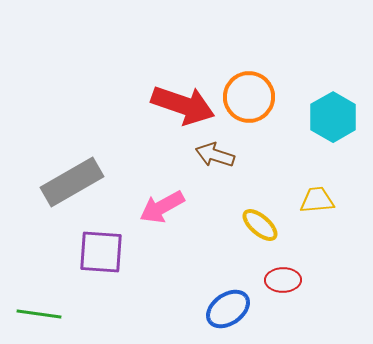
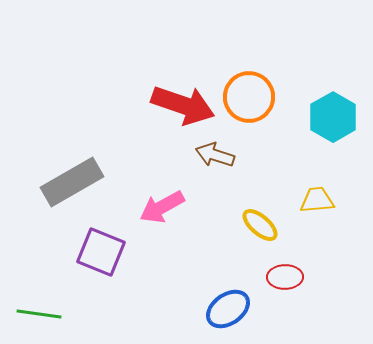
purple square: rotated 18 degrees clockwise
red ellipse: moved 2 px right, 3 px up
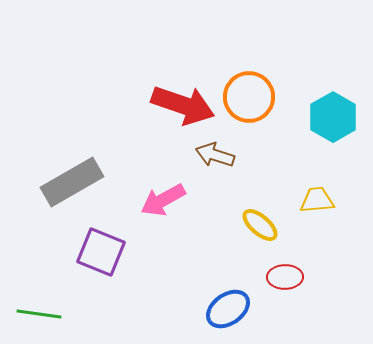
pink arrow: moved 1 px right, 7 px up
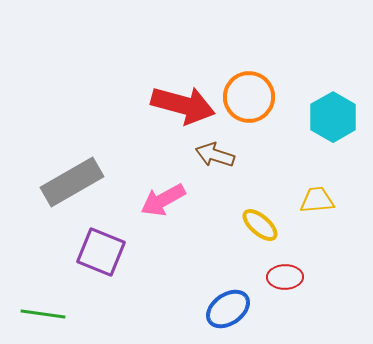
red arrow: rotated 4 degrees counterclockwise
green line: moved 4 px right
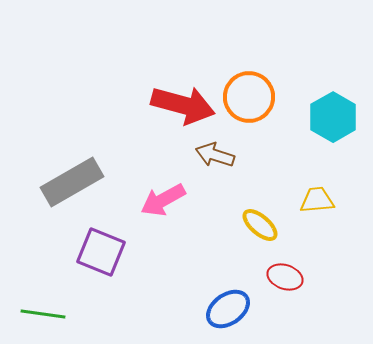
red ellipse: rotated 20 degrees clockwise
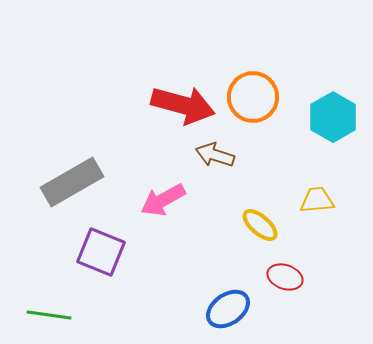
orange circle: moved 4 px right
green line: moved 6 px right, 1 px down
